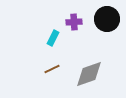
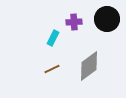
gray diamond: moved 8 px up; rotated 16 degrees counterclockwise
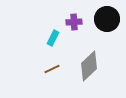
gray diamond: rotated 8 degrees counterclockwise
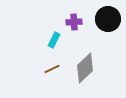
black circle: moved 1 px right
cyan rectangle: moved 1 px right, 2 px down
gray diamond: moved 4 px left, 2 px down
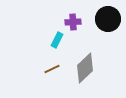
purple cross: moved 1 px left
cyan rectangle: moved 3 px right
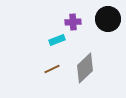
cyan rectangle: rotated 42 degrees clockwise
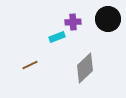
cyan rectangle: moved 3 px up
brown line: moved 22 px left, 4 px up
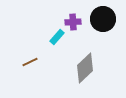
black circle: moved 5 px left
cyan rectangle: rotated 28 degrees counterclockwise
brown line: moved 3 px up
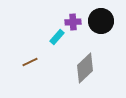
black circle: moved 2 px left, 2 px down
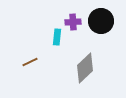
cyan rectangle: rotated 35 degrees counterclockwise
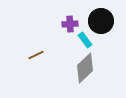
purple cross: moved 3 px left, 2 px down
cyan rectangle: moved 28 px right, 3 px down; rotated 42 degrees counterclockwise
brown line: moved 6 px right, 7 px up
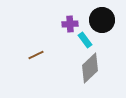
black circle: moved 1 px right, 1 px up
gray diamond: moved 5 px right
